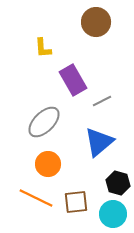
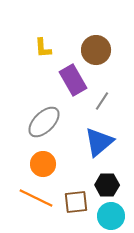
brown circle: moved 28 px down
gray line: rotated 30 degrees counterclockwise
orange circle: moved 5 px left
black hexagon: moved 11 px left, 2 px down; rotated 15 degrees counterclockwise
cyan circle: moved 2 px left, 2 px down
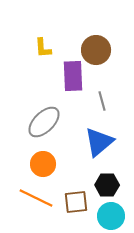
purple rectangle: moved 4 px up; rotated 28 degrees clockwise
gray line: rotated 48 degrees counterclockwise
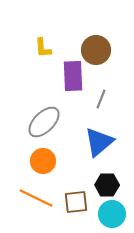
gray line: moved 1 px left, 2 px up; rotated 36 degrees clockwise
orange circle: moved 3 px up
cyan circle: moved 1 px right, 2 px up
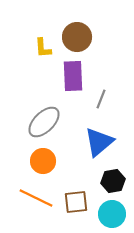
brown circle: moved 19 px left, 13 px up
black hexagon: moved 6 px right, 4 px up; rotated 10 degrees counterclockwise
